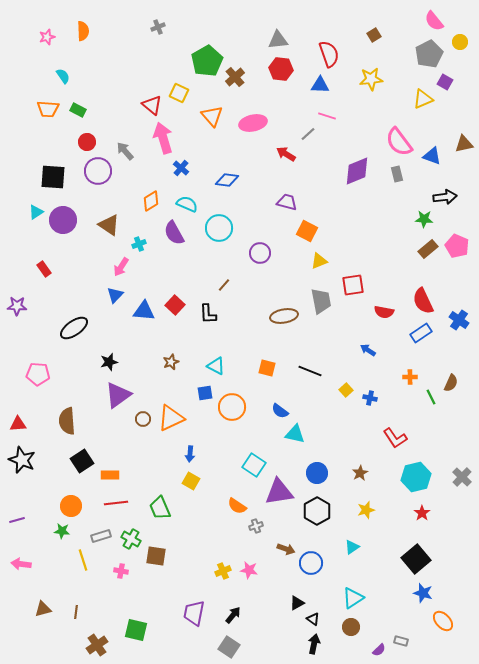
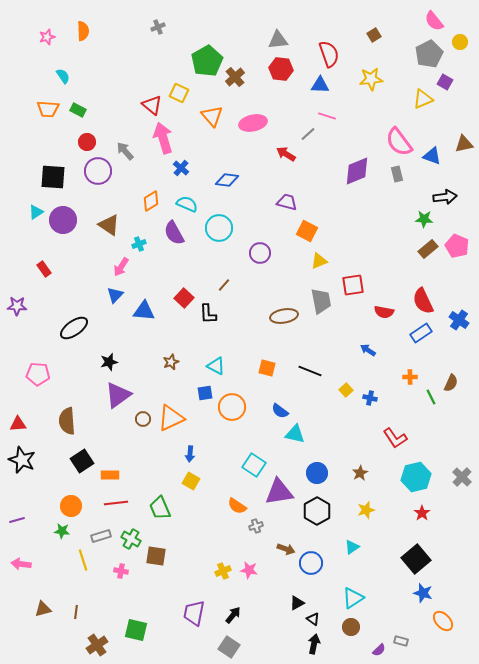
red square at (175, 305): moved 9 px right, 7 px up
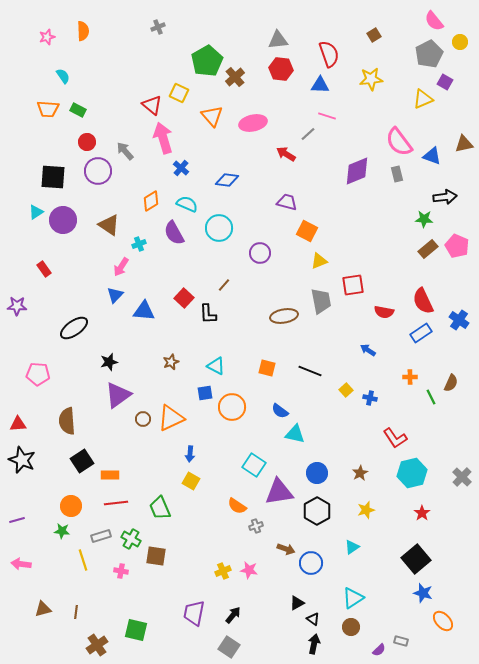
cyan hexagon at (416, 477): moved 4 px left, 4 px up
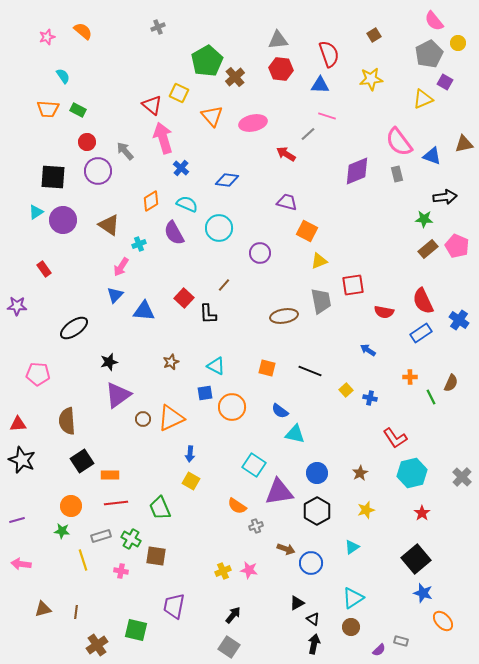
orange semicircle at (83, 31): rotated 48 degrees counterclockwise
yellow circle at (460, 42): moved 2 px left, 1 px down
purple trapezoid at (194, 613): moved 20 px left, 7 px up
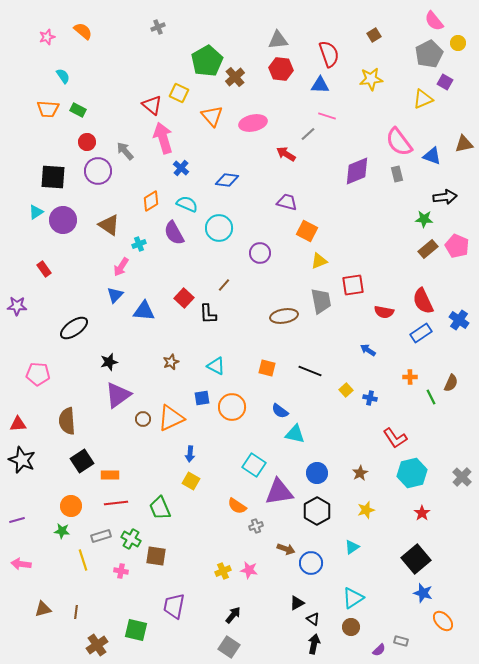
blue square at (205, 393): moved 3 px left, 5 px down
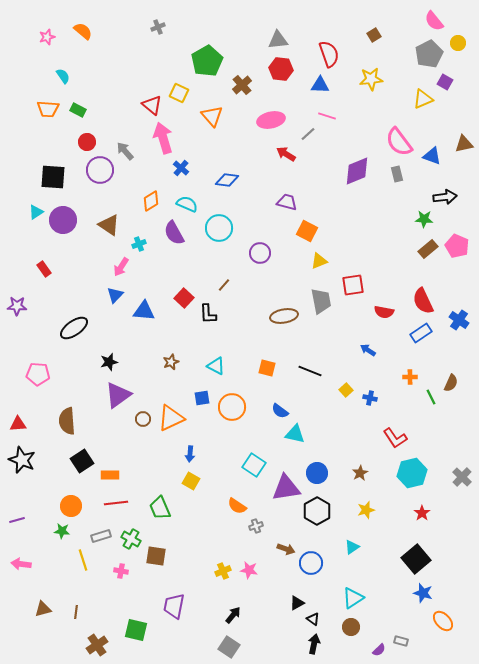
brown cross at (235, 77): moved 7 px right, 8 px down
pink ellipse at (253, 123): moved 18 px right, 3 px up
purple circle at (98, 171): moved 2 px right, 1 px up
purple triangle at (279, 492): moved 7 px right, 4 px up
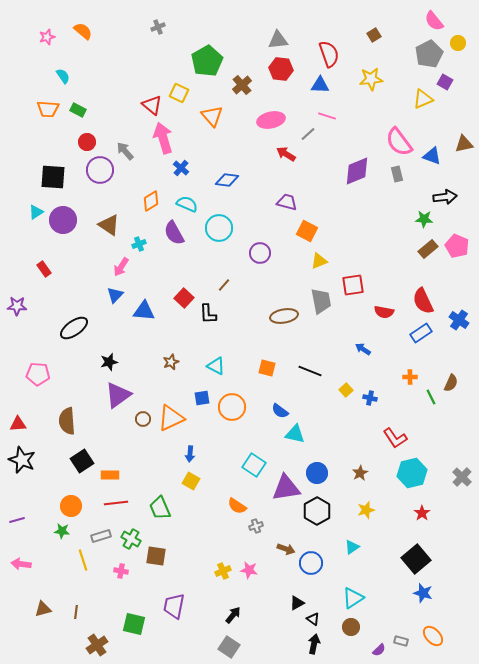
blue arrow at (368, 350): moved 5 px left, 1 px up
orange ellipse at (443, 621): moved 10 px left, 15 px down
green square at (136, 630): moved 2 px left, 6 px up
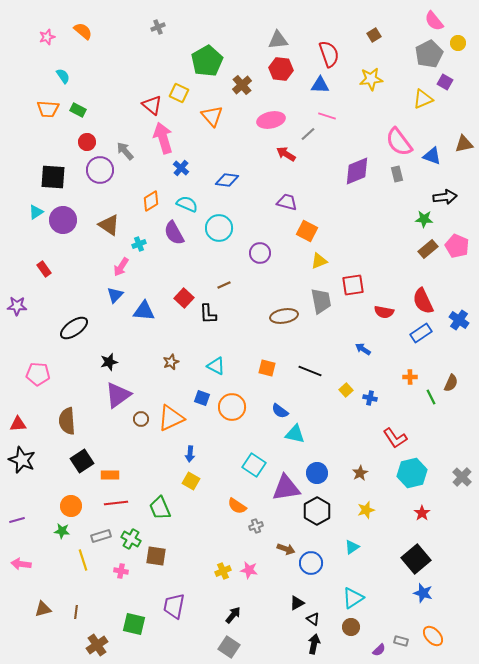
brown line at (224, 285): rotated 24 degrees clockwise
blue square at (202, 398): rotated 28 degrees clockwise
brown circle at (143, 419): moved 2 px left
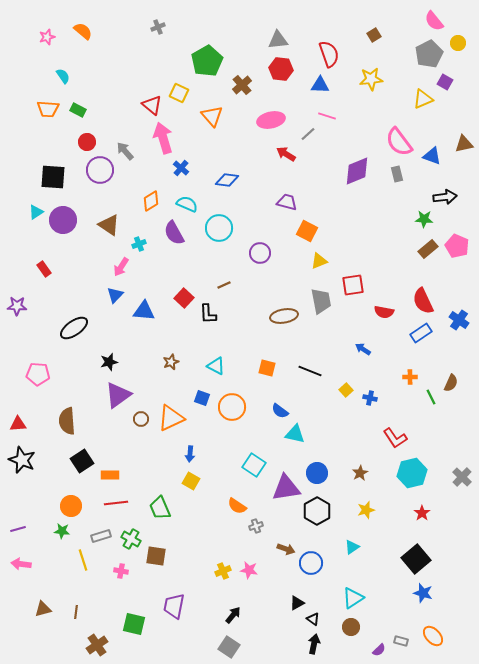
purple line at (17, 520): moved 1 px right, 9 px down
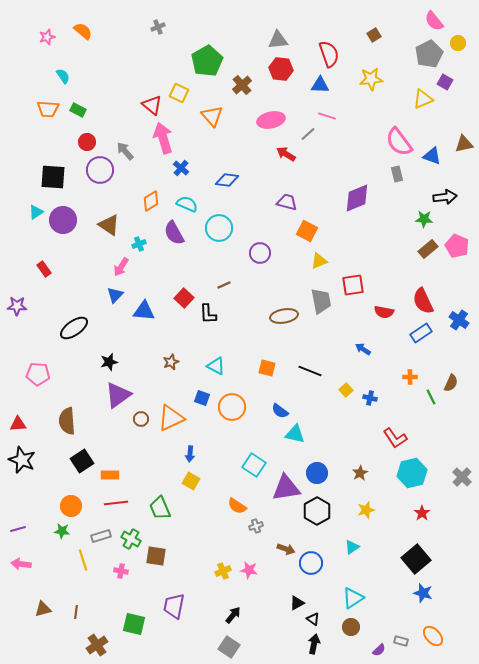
purple diamond at (357, 171): moved 27 px down
